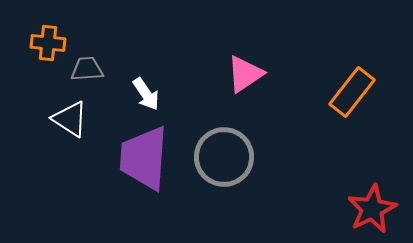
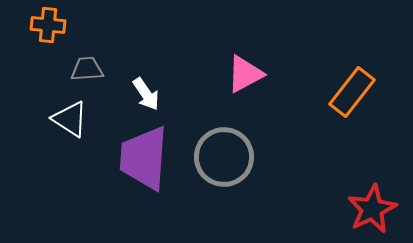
orange cross: moved 18 px up
pink triangle: rotated 6 degrees clockwise
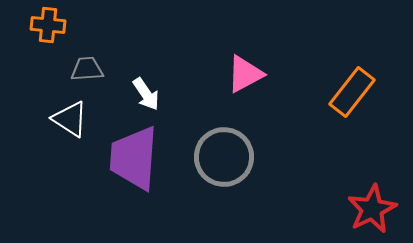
purple trapezoid: moved 10 px left
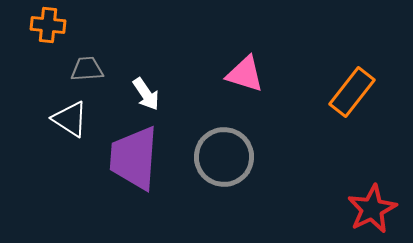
pink triangle: rotated 45 degrees clockwise
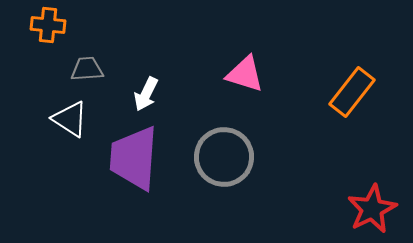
white arrow: rotated 60 degrees clockwise
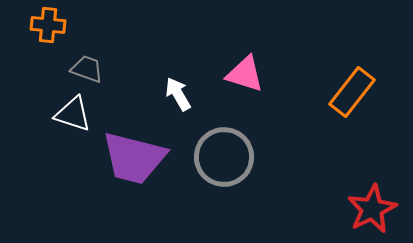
gray trapezoid: rotated 24 degrees clockwise
white arrow: moved 32 px right; rotated 124 degrees clockwise
white triangle: moved 3 px right, 5 px up; rotated 15 degrees counterclockwise
purple trapezoid: rotated 80 degrees counterclockwise
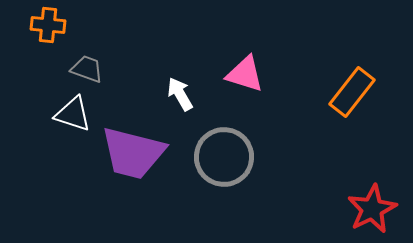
white arrow: moved 2 px right
purple trapezoid: moved 1 px left, 5 px up
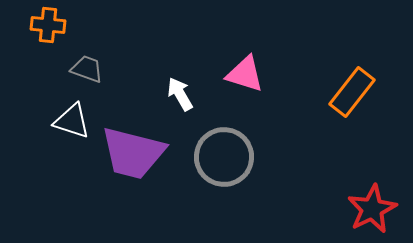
white triangle: moved 1 px left, 7 px down
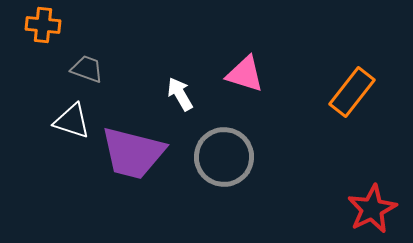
orange cross: moved 5 px left
